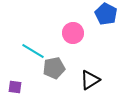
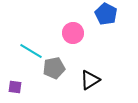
cyan line: moved 2 px left
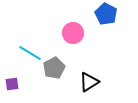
cyan line: moved 1 px left, 2 px down
gray pentagon: rotated 15 degrees counterclockwise
black triangle: moved 1 px left, 2 px down
purple square: moved 3 px left, 3 px up; rotated 16 degrees counterclockwise
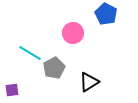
purple square: moved 6 px down
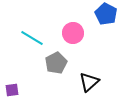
cyan line: moved 2 px right, 15 px up
gray pentagon: moved 2 px right, 5 px up
black triangle: rotated 10 degrees counterclockwise
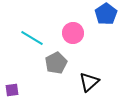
blue pentagon: rotated 10 degrees clockwise
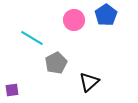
blue pentagon: moved 1 px down
pink circle: moved 1 px right, 13 px up
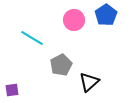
gray pentagon: moved 5 px right, 2 px down
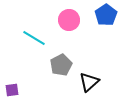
pink circle: moved 5 px left
cyan line: moved 2 px right
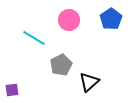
blue pentagon: moved 5 px right, 4 px down
